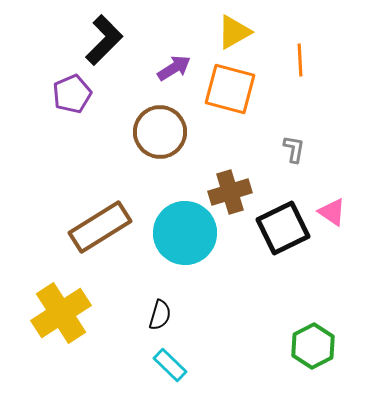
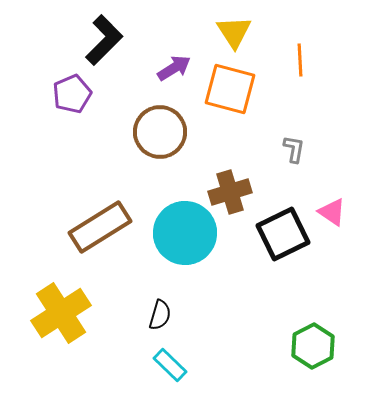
yellow triangle: rotated 33 degrees counterclockwise
black square: moved 6 px down
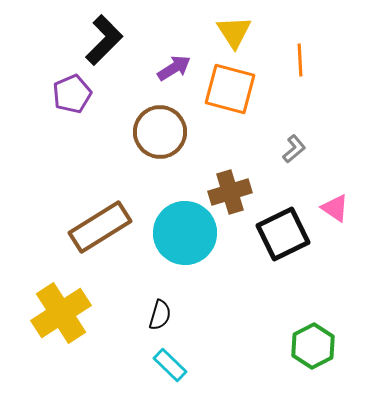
gray L-shape: rotated 40 degrees clockwise
pink triangle: moved 3 px right, 4 px up
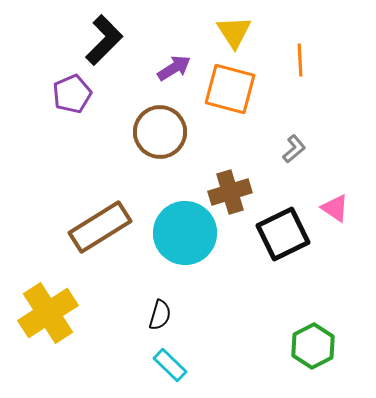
yellow cross: moved 13 px left
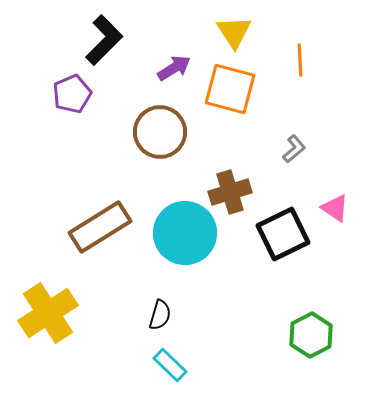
green hexagon: moved 2 px left, 11 px up
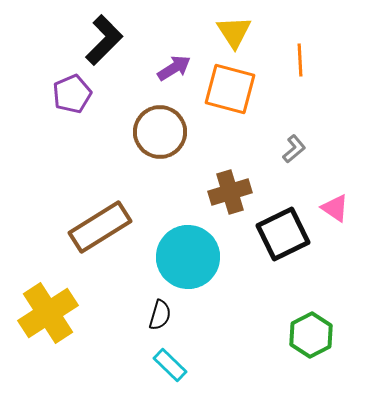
cyan circle: moved 3 px right, 24 px down
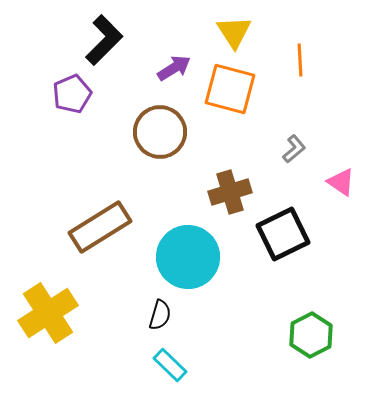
pink triangle: moved 6 px right, 26 px up
